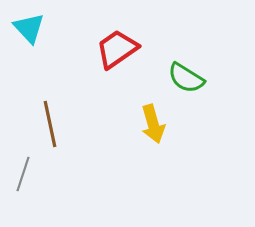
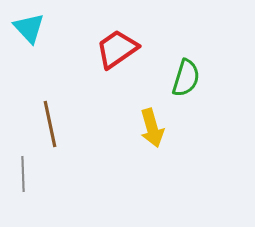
green semicircle: rotated 105 degrees counterclockwise
yellow arrow: moved 1 px left, 4 px down
gray line: rotated 20 degrees counterclockwise
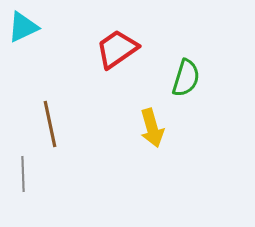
cyan triangle: moved 6 px left, 1 px up; rotated 48 degrees clockwise
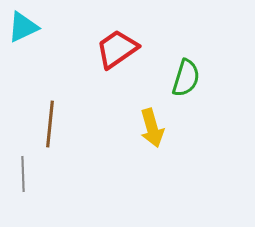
brown line: rotated 18 degrees clockwise
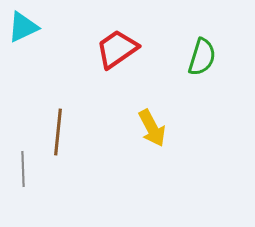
green semicircle: moved 16 px right, 21 px up
brown line: moved 8 px right, 8 px down
yellow arrow: rotated 12 degrees counterclockwise
gray line: moved 5 px up
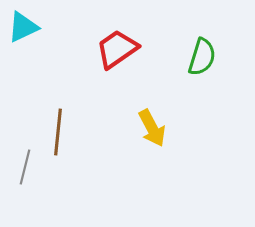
gray line: moved 2 px right, 2 px up; rotated 16 degrees clockwise
